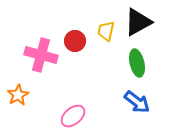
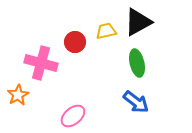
yellow trapezoid: rotated 65 degrees clockwise
red circle: moved 1 px down
pink cross: moved 8 px down
blue arrow: moved 1 px left
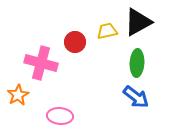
yellow trapezoid: moved 1 px right
green ellipse: rotated 16 degrees clockwise
blue arrow: moved 5 px up
pink ellipse: moved 13 px left; rotated 45 degrees clockwise
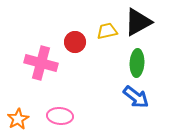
orange star: moved 24 px down
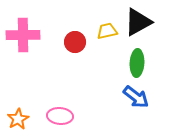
pink cross: moved 18 px left, 28 px up; rotated 16 degrees counterclockwise
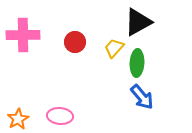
yellow trapezoid: moved 7 px right, 17 px down; rotated 35 degrees counterclockwise
blue arrow: moved 6 px right; rotated 12 degrees clockwise
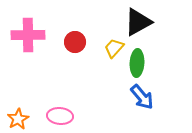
pink cross: moved 5 px right
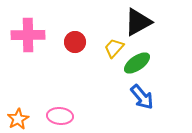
green ellipse: rotated 52 degrees clockwise
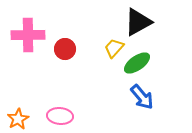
red circle: moved 10 px left, 7 px down
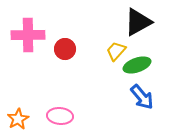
yellow trapezoid: moved 2 px right, 3 px down
green ellipse: moved 2 px down; rotated 16 degrees clockwise
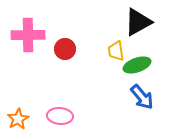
yellow trapezoid: rotated 50 degrees counterclockwise
